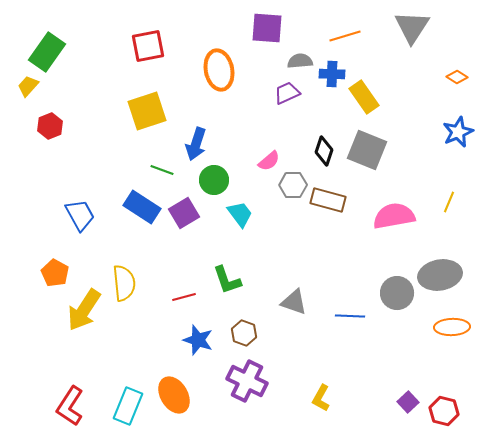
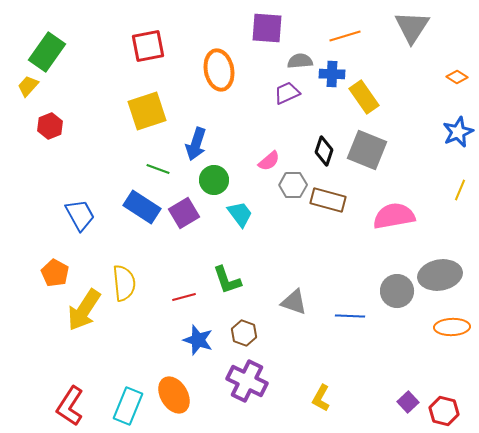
green line at (162, 170): moved 4 px left, 1 px up
yellow line at (449, 202): moved 11 px right, 12 px up
gray circle at (397, 293): moved 2 px up
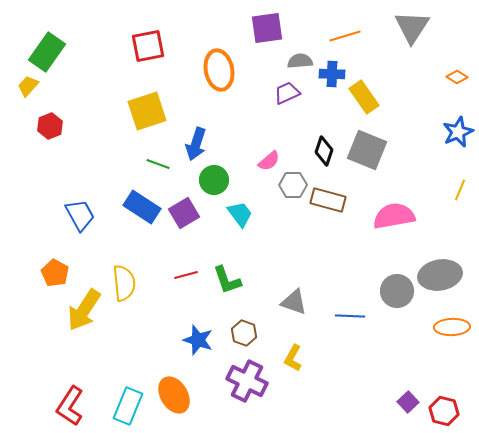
purple square at (267, 28): rotated 12 degrees counterclockwise
green line at (158, 169): moved 5 px up
red line at (184, 297): moved 2 px right, 22 px up
yellow L-shape at (321, 398): moved 28 px left, 40 px up
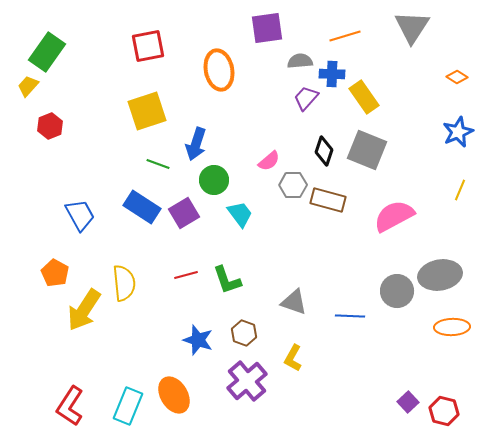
purple trapezoid at (287, 93): moved 19 px right, 5 px down; rotated 24 degrees counterclockwise
pink semicircle at (394, 216): rotated 18 degrees counterclockwise
purple cross at (247, 381): rotated 24 degrees clockwise
